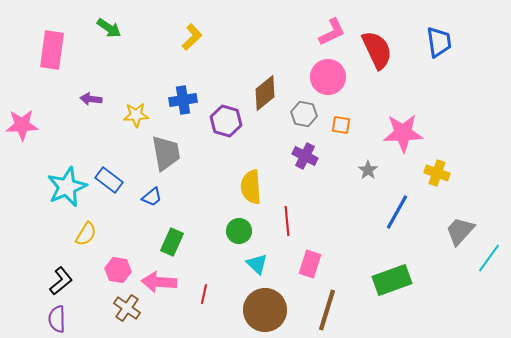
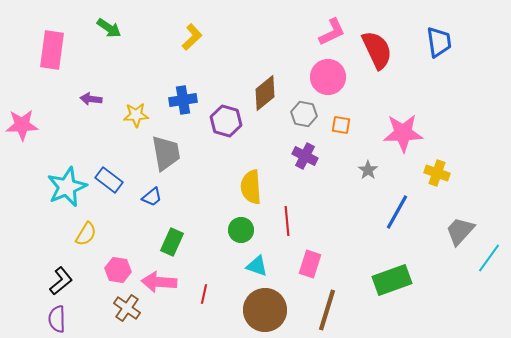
green circle at (239, 231): moved 2 px right, 1 px up
cyan triangle at (257, 264): moved 2 px down; rotated 25 degrees counterclockwise
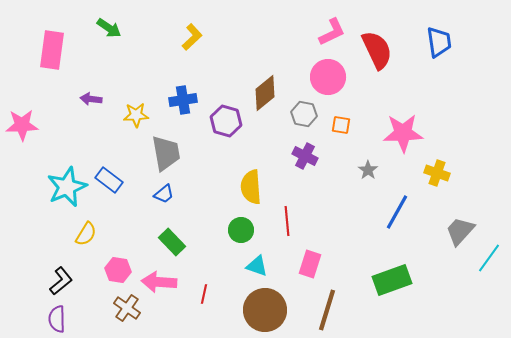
blue trapezoid at (152, 197): moved 12 px right, 3 px up
green rectangle at (172, 242): rotated 68 degrees counterclockwise
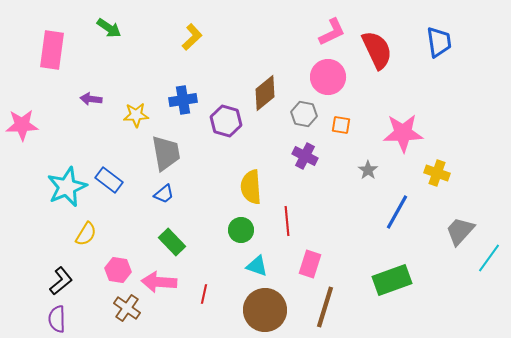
brown line at (327, 310): moved 2 px left, 3 px up
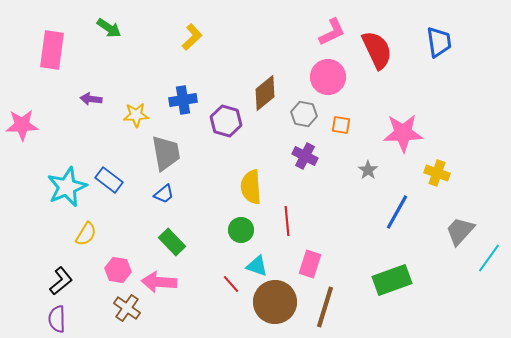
red line at (204, 294): moved 27 px right, 10 px up; rotated 54 degrees counterclockwise
brown circle at (265, 310): moved 10 px right, 8 px up
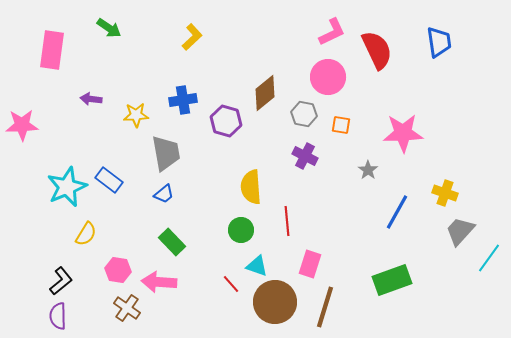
yellow cross at (437, 173): moved 8 px right, 20 px down
purple semicircle at (57, 319): moved 1 px right, 3 px up
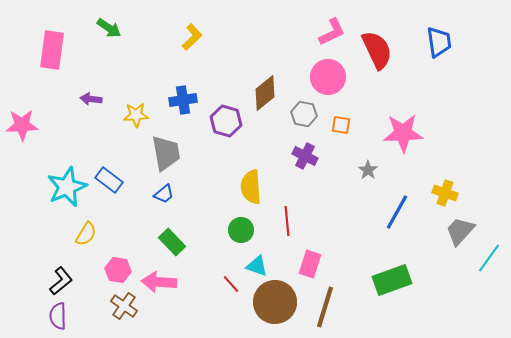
brown cross at (127, 308): moved 3 px left, 2 px up
